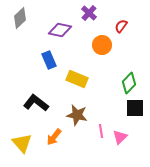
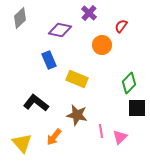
black square: moved 2 px right
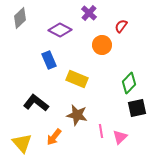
purple diamond: rotated 15 degrees clockwise
black square: rotated 12 degrees counterclockwise
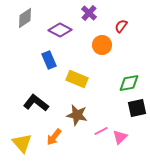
gray diamond: moved 5 px right; rotated 10 degrees clockwise
green diamond: rotated 35 degrees clockwise
pink line: rotated 72 degrees clockwise
